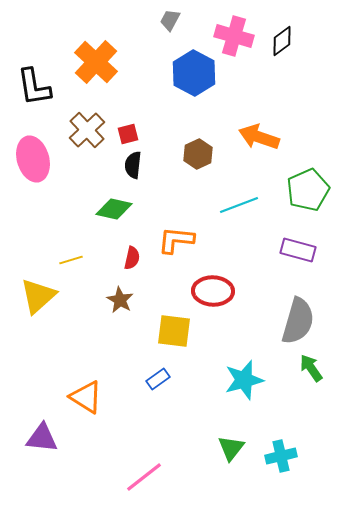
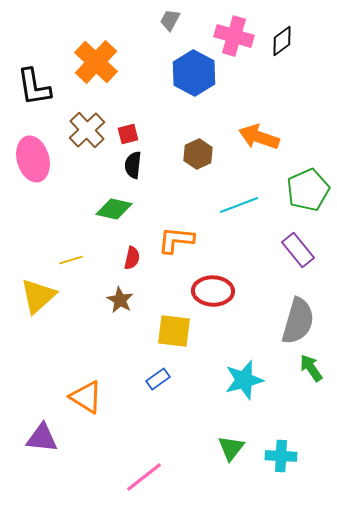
purple rectangle: rotated 36 degrees clockwise
cyan cross: rotated 16 degrees clockwise
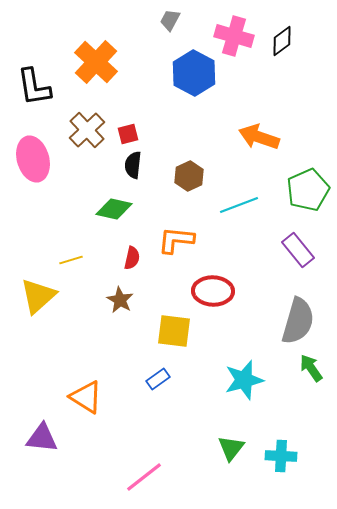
brown hexagon: moved 9 px left, 22 px down
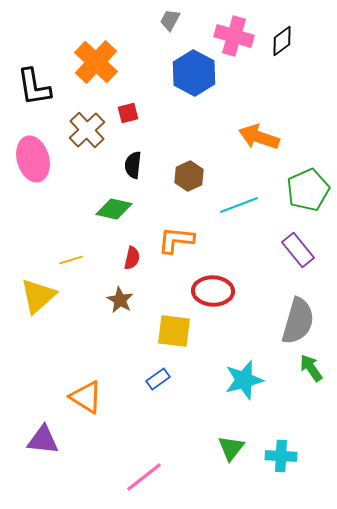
red square: moved 21 px up
purple triangle: moved 1 px right, 2 px down
